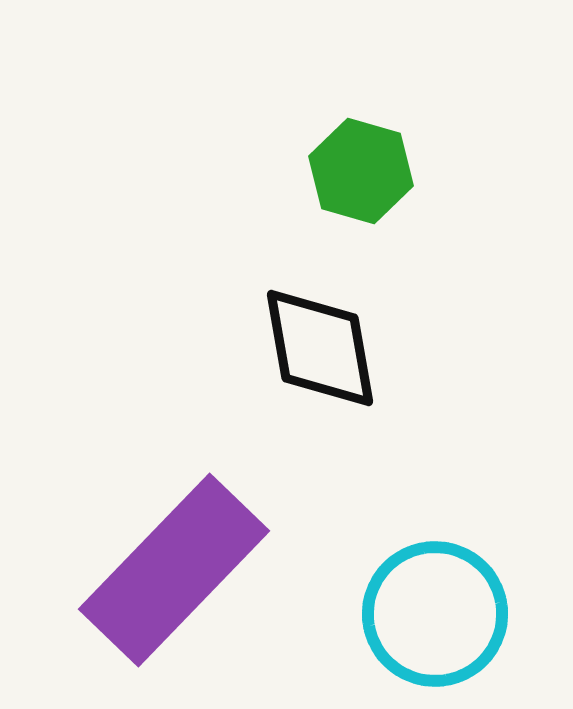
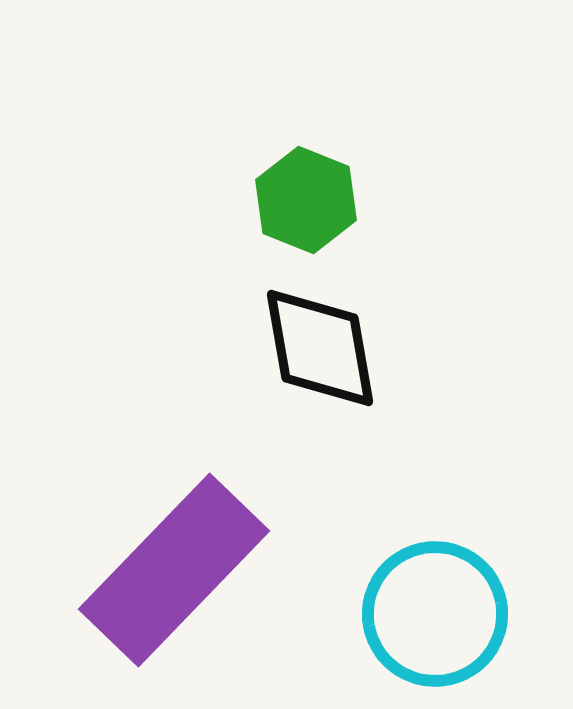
green hexagon: moved 55 px left, 29 px down; rotated 6 degrees clockwise
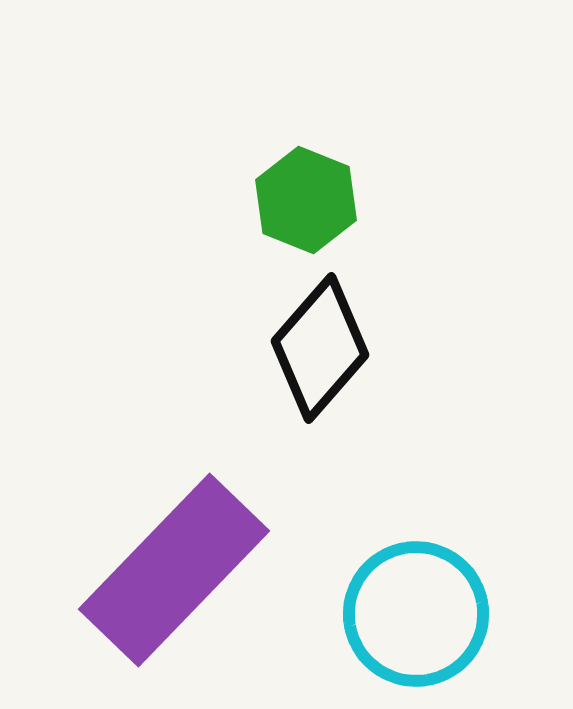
black diamond: rotated 51 degrees clockwise
cyan circle: moved 19 px left
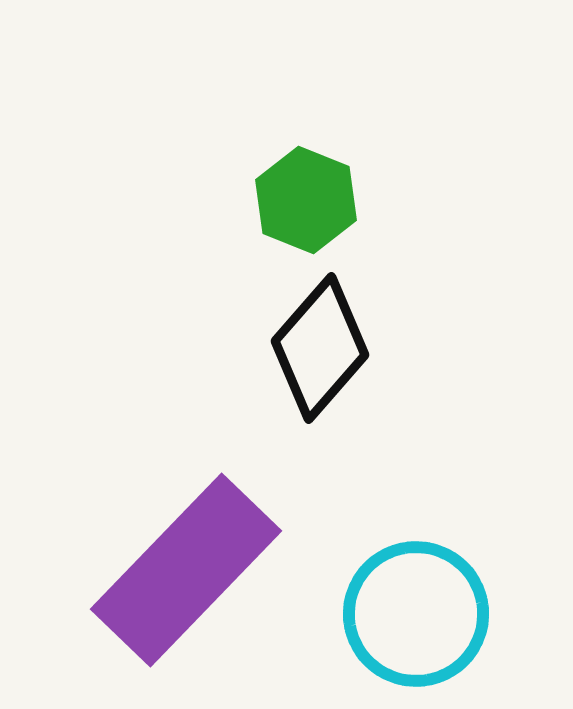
purple rectangle: moved 12 px right
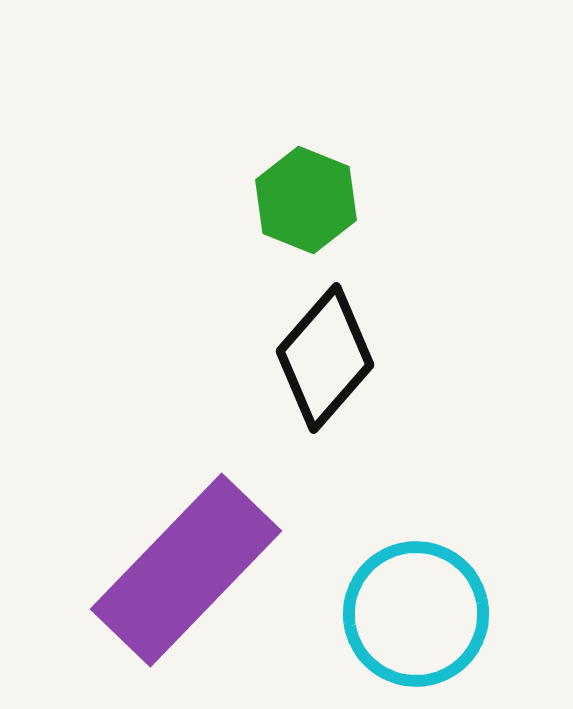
black diamond: moved 5 px right, 10 px down
